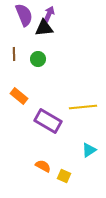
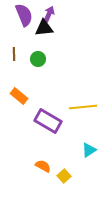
yellow square: rotated 24 degrees clockwise
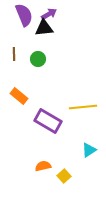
purple arrow: rotated 35 degrees clockwise
orange semicircle: rotated 42 degrees counterclockwise
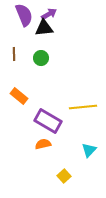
green circle: moved 3 px right, 1 px up
cyan triangle: rotated 14 degrees counterclockwise
orange semicircle: moved 22 px up
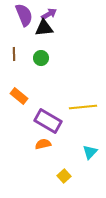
cyan triangle: moved 1 px right, 2 px down
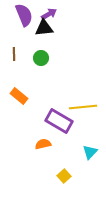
purple rectangle: moved 11 px right
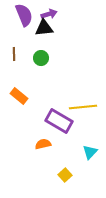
purple arrow: rotated 14 degrees clockwise
yellow square: moved 1 px right, 1 px up
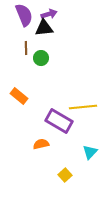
brown line: moved 12 px right, 6 px up
orange semicircle: moved 2 px left
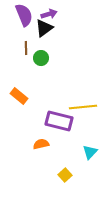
black triangle: rotated 30 degrees counterclockwise
purple rectangle: rotated 16 degrees counterclockwise
